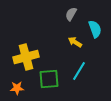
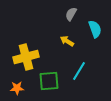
yellow arrow: moved 8 px left, 1 px up
green square: moved 2 px down
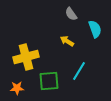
gray semicircle: rotated 64 degrees counterclockwise
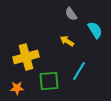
cyan semicircle: moved 1 px down; rotated 12 degrees counterclockwise
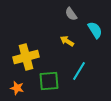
orange star: rotated 16 degrees clockwise
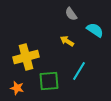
cyan semicircle: rotated 24 degrees counterclockwise
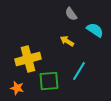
yellow cross: moved 2 px right, 2 px down
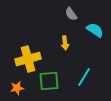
yellow arrow: moved 2 px left, 2 px down; rotated 128 degrees counterclockwise
cyan line: moved 5 px right, 6 px down
orange star: rotated 24 degrees counterclockwise
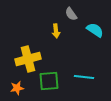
yellow arrow: moved 9 px left, 12 px up
cyan line: rotated 66 degrees clockwise
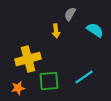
gray semicircle: moved 1 px left; rotated 64 degrees clockwise
cyan line: rotated 42 degrees counterclockwise
orange star: moved 1 px right
